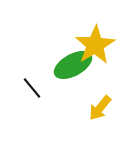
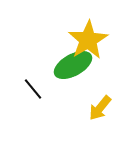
yellow star: moved 7 px left, 5 px up
black line: moved 1 px right, 1 px down
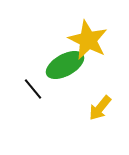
yellow star: rotated 15 degrees counterclockwise
green ellipse: moved 8 px left
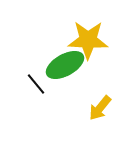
yellow star: rotated 24 degrees counterclockwise
black line: moved 3 px right, 5 px up
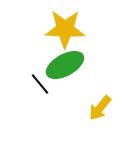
yellow star: moved 23 px left, 11 px up
black line: moved 4 px right
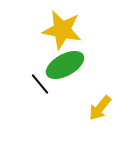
yellow star: moved 3 px left, 1 px down; rotated 9 degrees clockwise
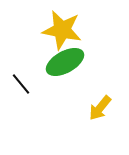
green ellipse: moved 3 px up
black line: moved 19 px left
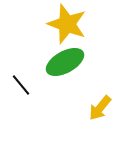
yellow star: moved 5 px right, 6 px up; rotated 9 degrees clockwise
black line: moved 1 px down
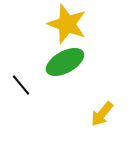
yellow arrow: moved 2 px right, 6 px down
